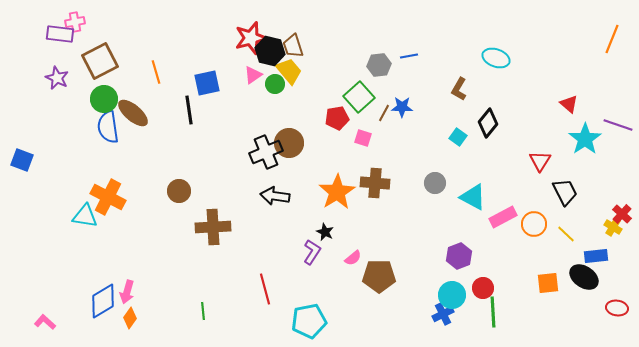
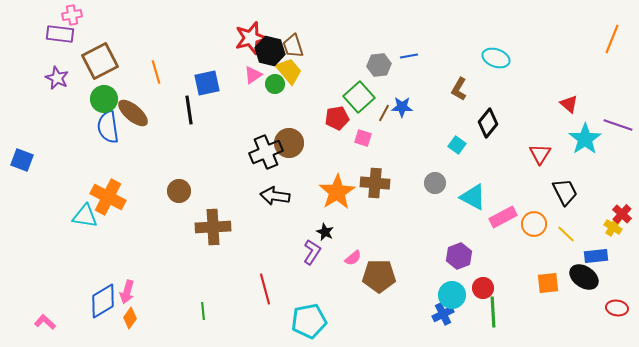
pink cross at (75, 22): moved 3 px left, 7 px up
cyan square at (458, 137): moved 1 px left, 8 px down
red triangle at (540, 161): moved 7 px up
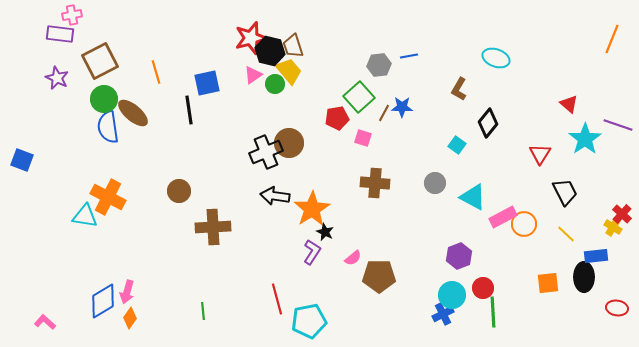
orange star at (337, 192): moved 25 px left, 17 px down
orange circle at (534, 224): moved 10 px left
black ellipse at (584, 277): rotated 56 degrees clockwise
red line at (265, 289): moved 12 px right, 10 px down
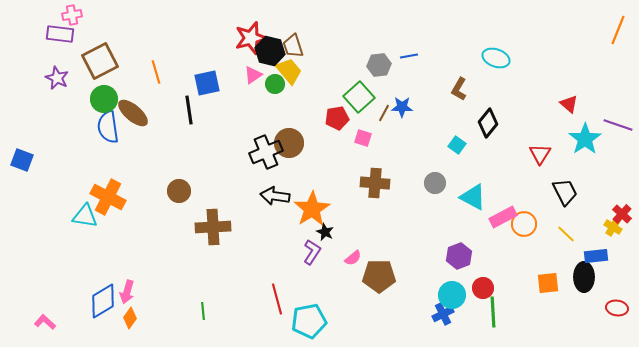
orange line at (612, 39): moved 6 px right, 9 px up
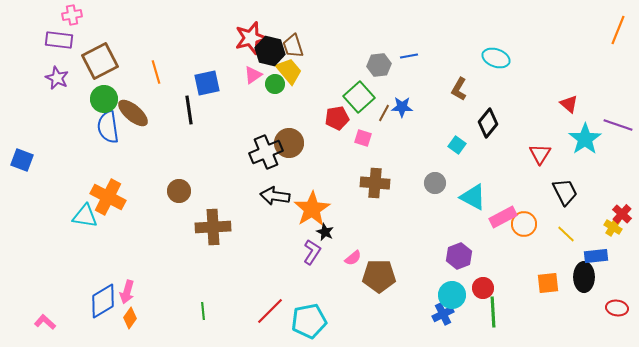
purple rectangle at (60, 34): moved 1 px left, 6 px down
red line at (277, 299): moved 7 px left, 12 px down; rotated 60 degrees clockwise
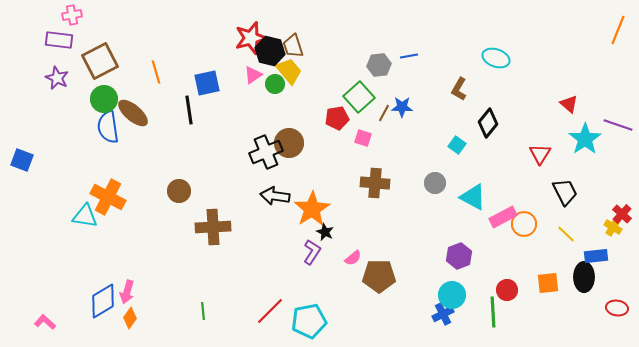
red circle at (483, 288): moved 24 px right, 2 px down
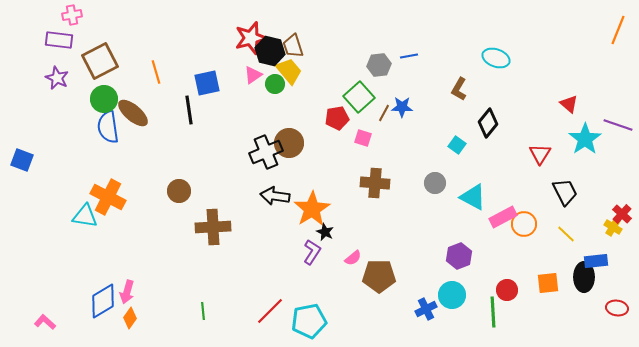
blue rectangle at (596, 256): moved 5 px down
blue cross at (443, 314): moved 17 px left, 5 px up
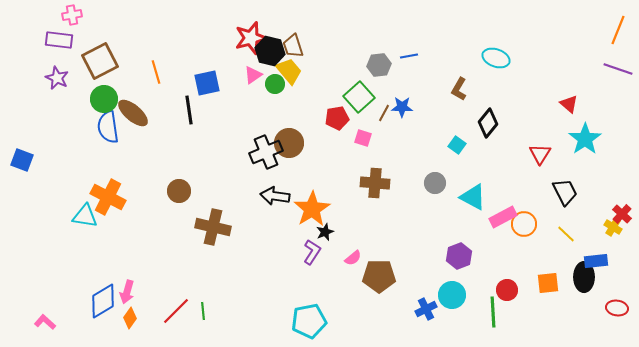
purple line at (618, 125): moved 56 px up
brown cross at (213, 227): rotated 16 degrees clockwise
black star at (325, 232): rotated 24 degrees clockwise
red line at (270, 311): moved 94 px left
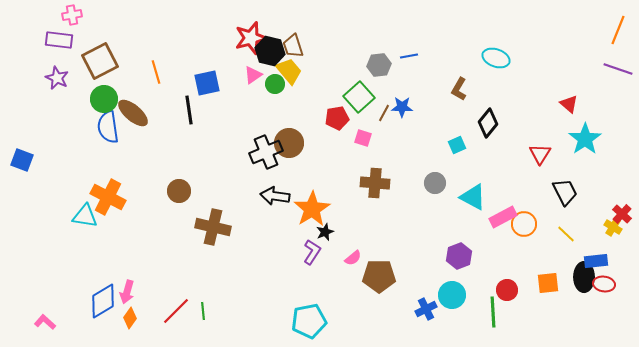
cyan square at (457, 145): rotated 30 degrees clockwise
red ellipse at (617, 308): moved 13 px left, 24 px up
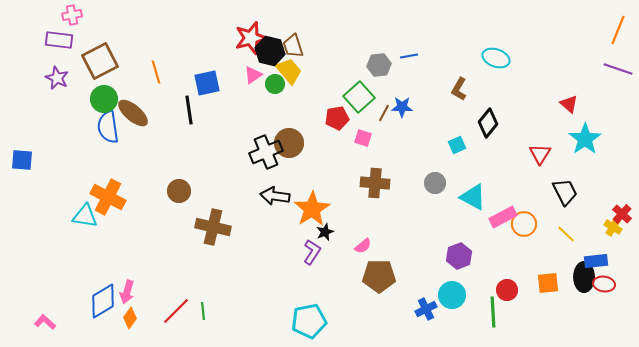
blue square at (22, 160): rotated 15 degrees counterclockwise
pink semicircle at (353, 258): moved 10 px right, 12 px up
